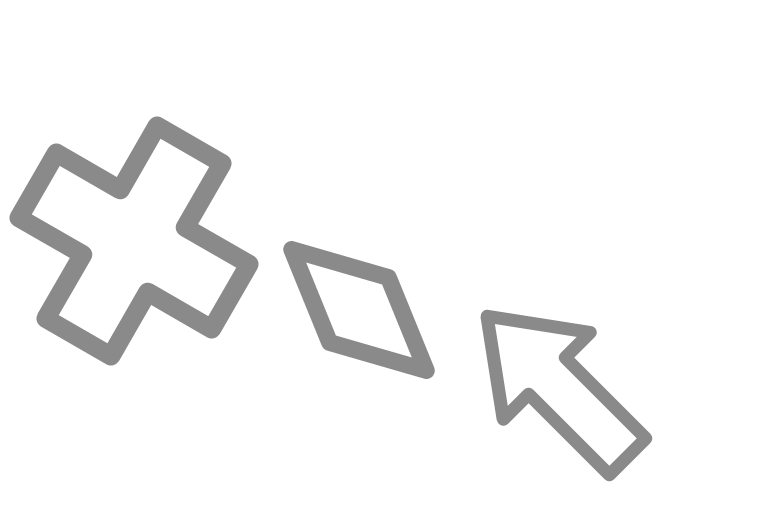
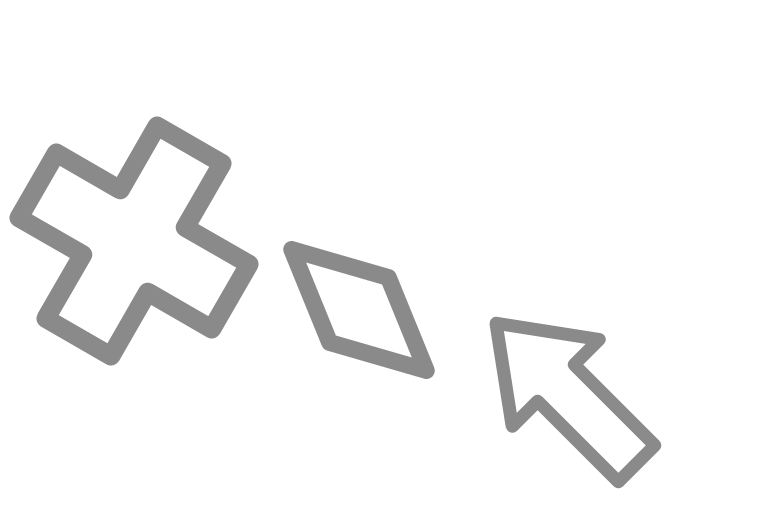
gray arrow: moved 9 px right, 7 px down
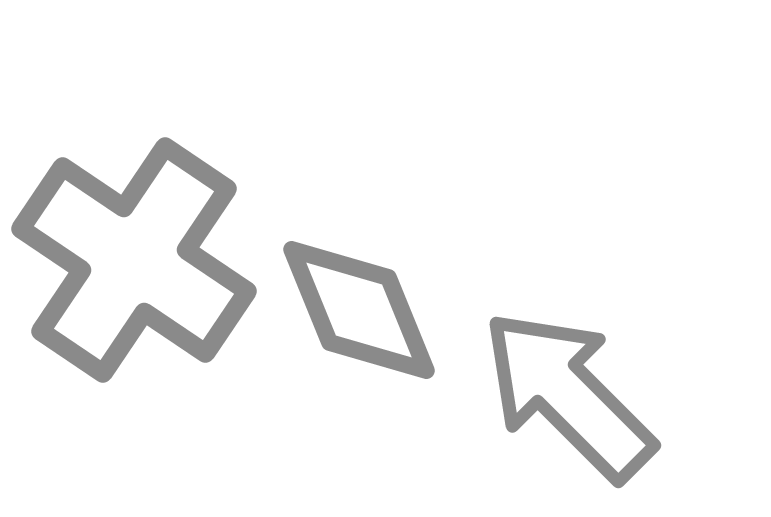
gray cross: moved 19 px down; rotated 4 degrees clockwise
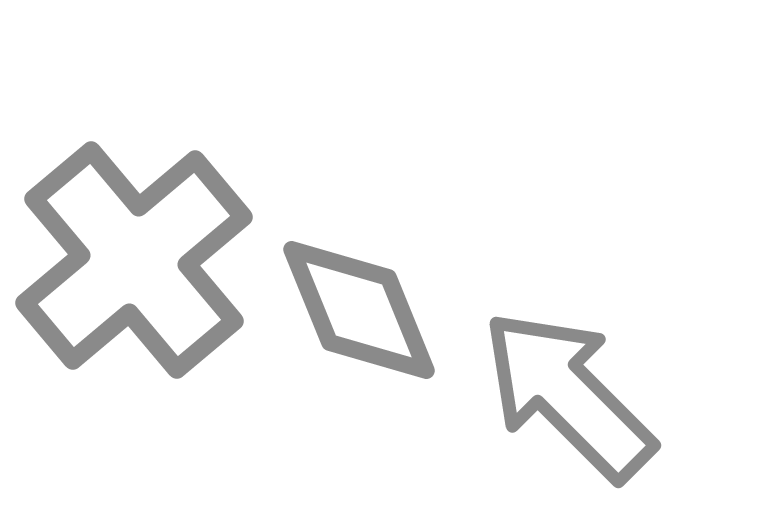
gray cross: rotated 16 degrees clockwise
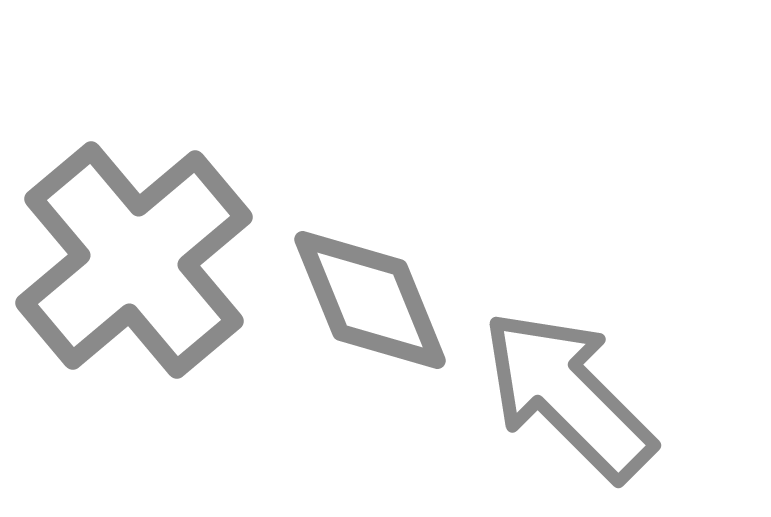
gray diamond: moved 11 px right, 10 px up
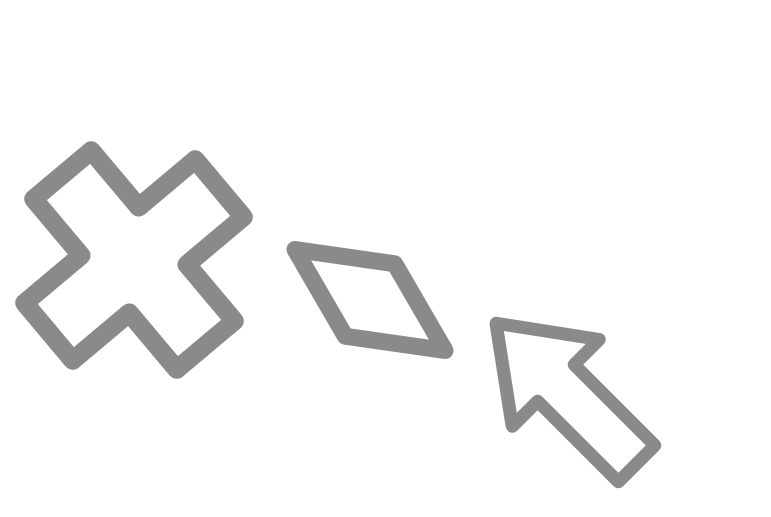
gray diamond: rotated 8 degrees counterclockwise
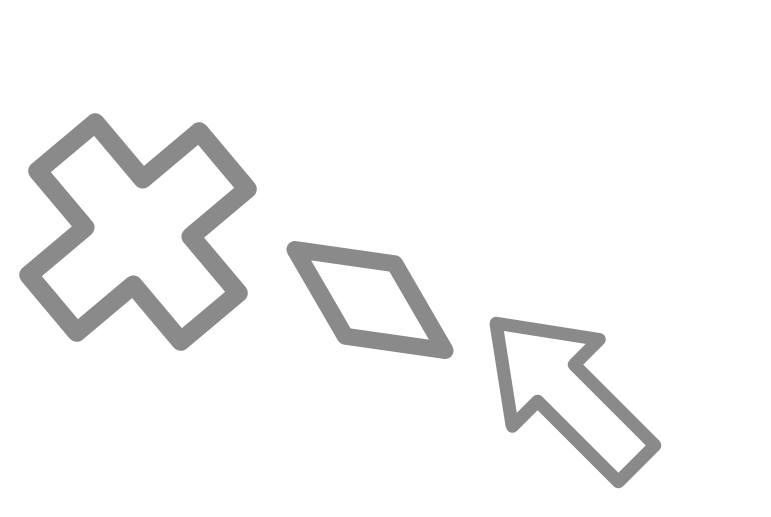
gray cross: moved 4 px right, 28 px up
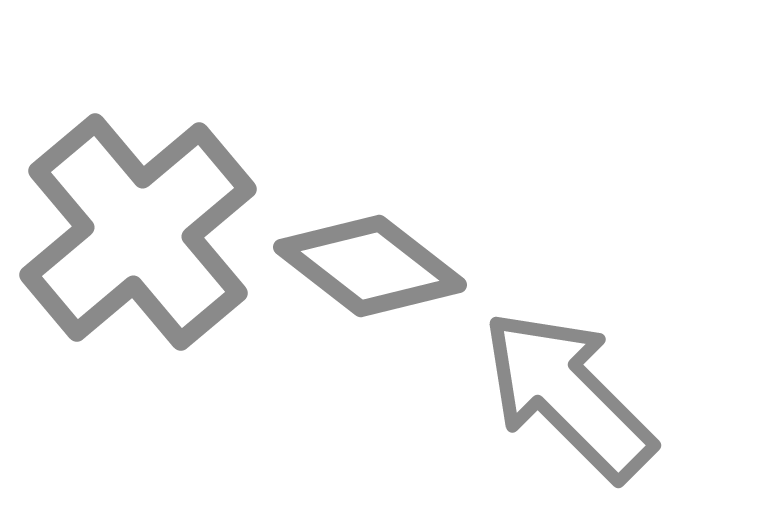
gray diamond: moved 34 px up; rotated 22 degrees counterclockwise
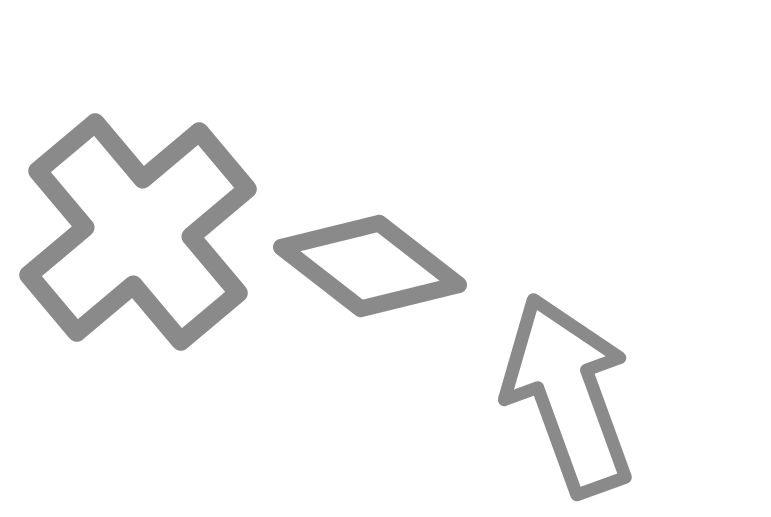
gray arrow: rotated 25 degrees clockwise
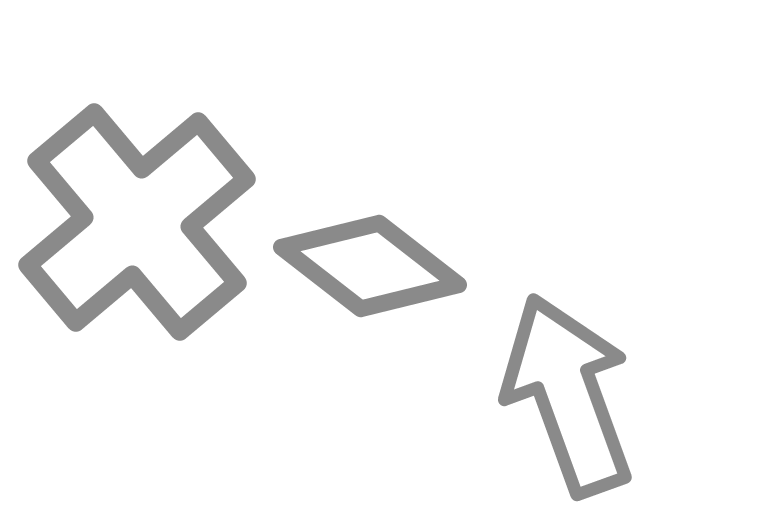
gray cross: moved 1 px left, 10 px up
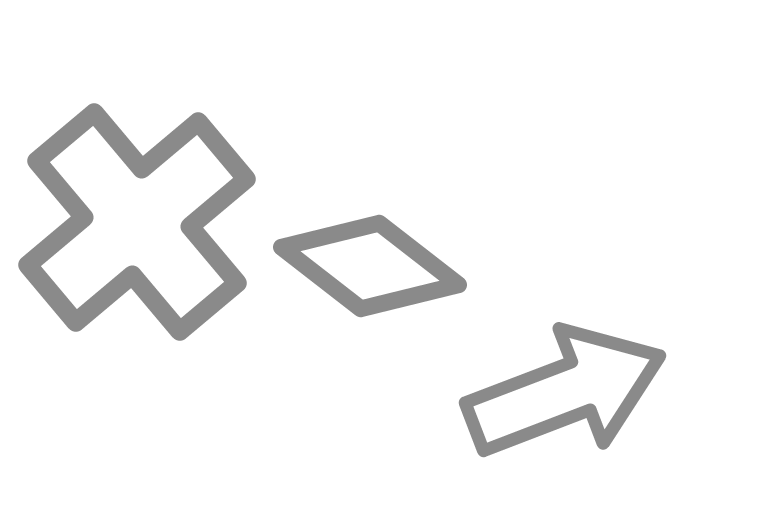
gray arrow: moved 3 px left, 3 px up; rotated 89 degrees clockwise
